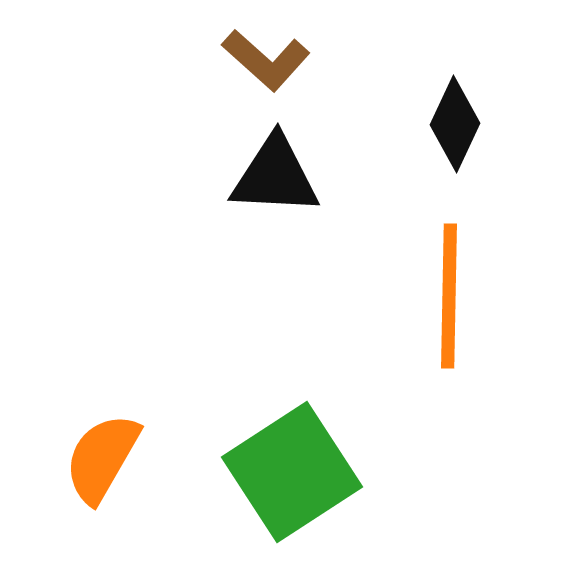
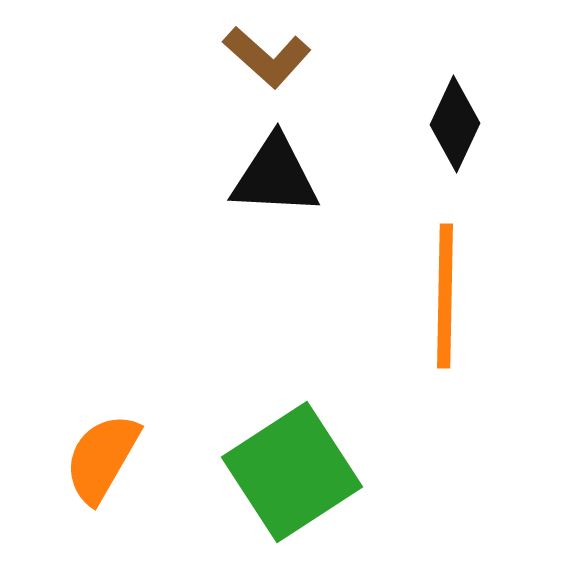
brown L-shape: moved 1 px right, 3 px up
orange line: moved 4 px left
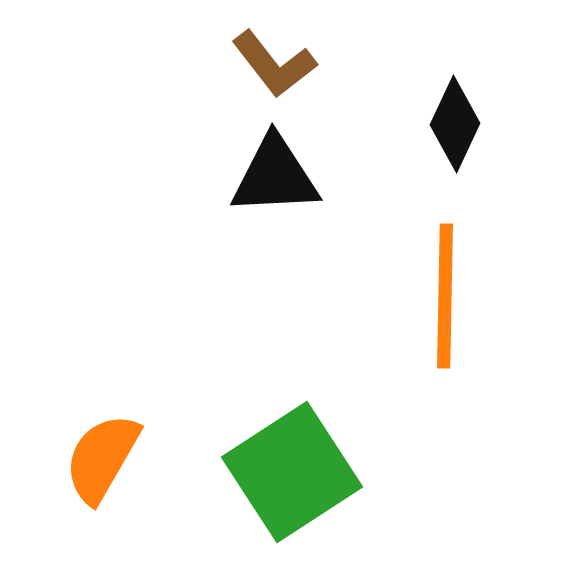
brown L-shape: moved 7 px right, 7 px down; rotated 10 degrees clockwise
black triangle: rotated 6 degrees counterclockwise
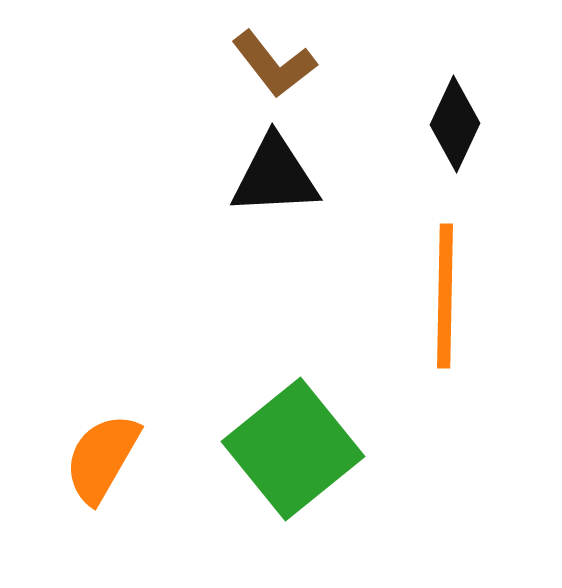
green square: moved 1 px right, 23 px up; rotated 6 degrees counterclockwise
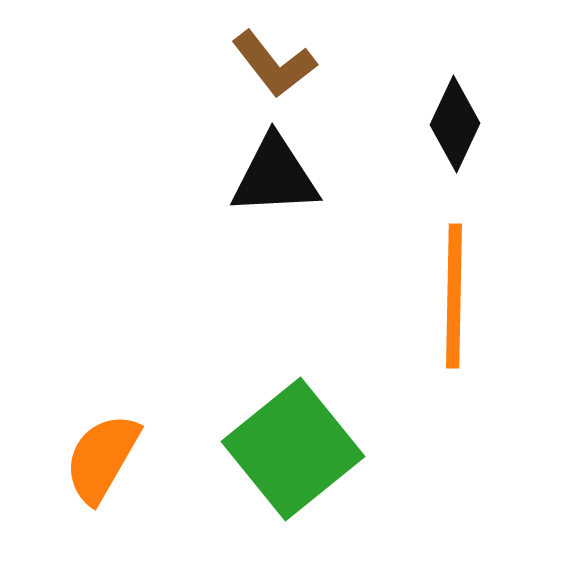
orange line: moved 9 px right
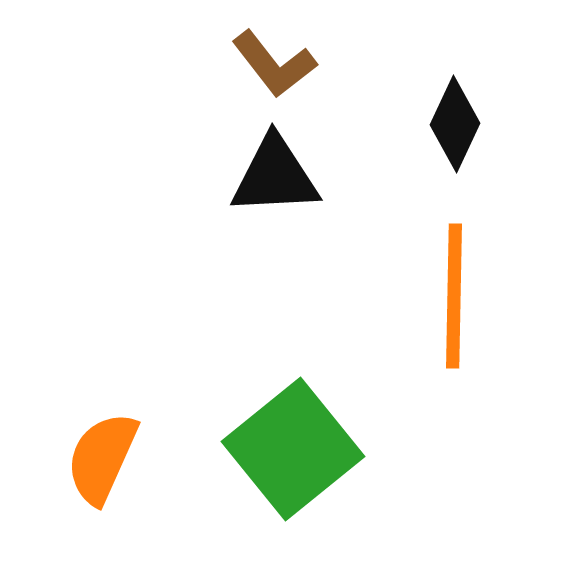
orange semicircle: rotated 6 degrees counterclockwise
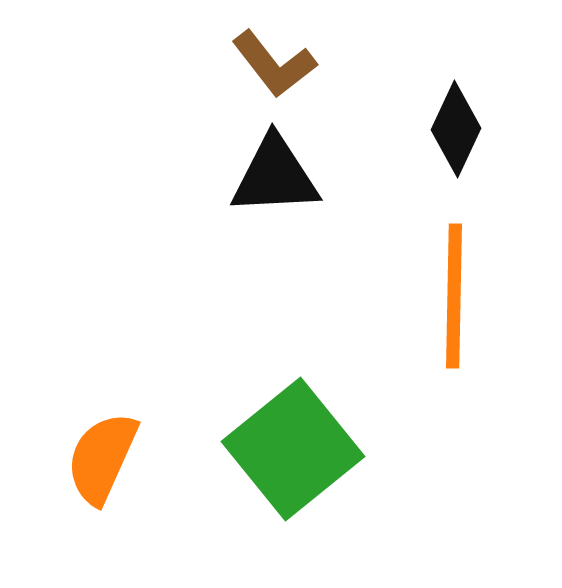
black diamond: moved 1 px right, 5 px down
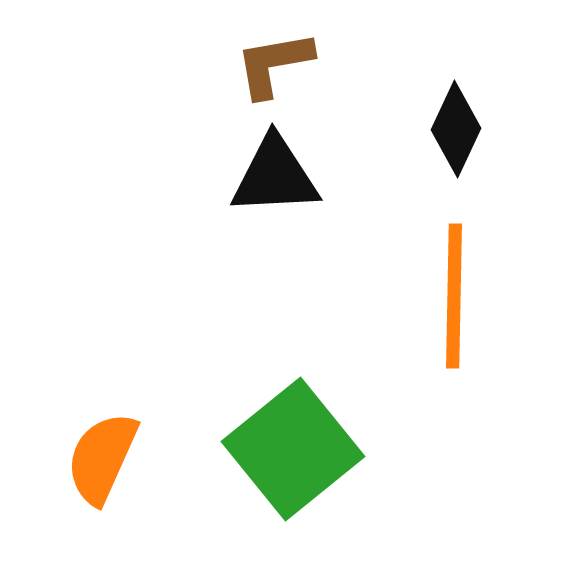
brown L-shape: rotated 118 degrees clockwise
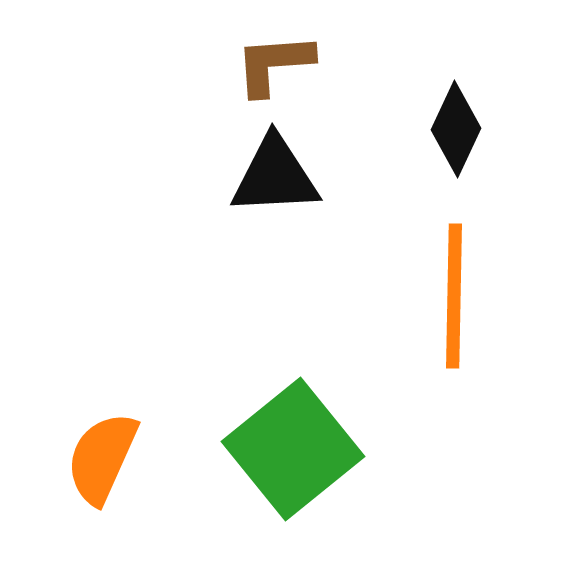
brown L-shape: rotated 6 degrees clockwise
